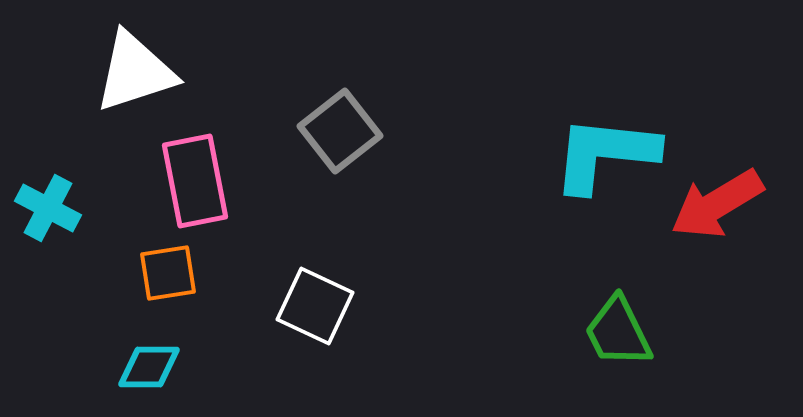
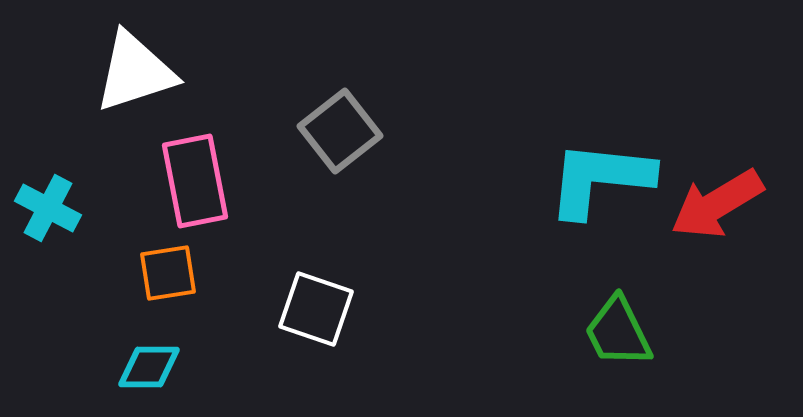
cyan L-shape: moved 5 px left, 25 px down
white square: moved 1 px right, 3 px down; rotated 6 degrees counterclockwise
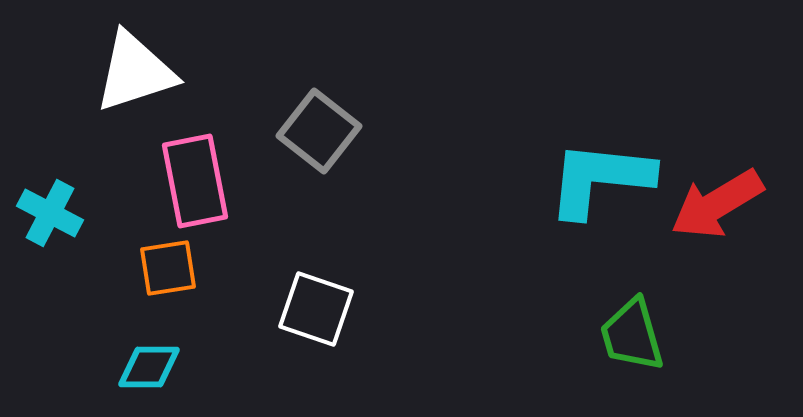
gray square: moved 21 px left; rotated 14 degrees counterclockwise
cyan cross: moved 2 px right, 5 px down
orange square: moved 5 px up
green trapezoid: moved 14 px right, 3 px down; rotated 10 degrees clockwise
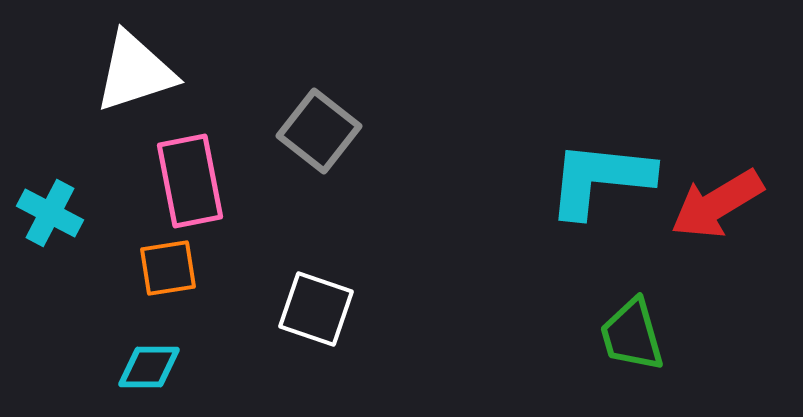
pink rectangle: moved 5 px left
